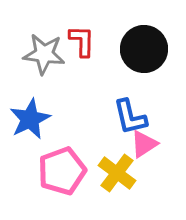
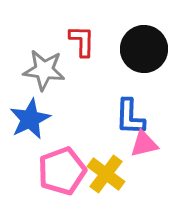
gray star: moved 16 px down
blue L-shape: rotated 15 degrees clockwise
pink triangle: rotated 20 degrees clockwise
yellow cross: moved 11 px left, 1 px down
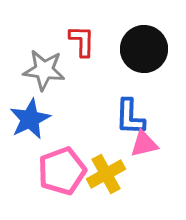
yellow cross: rotated 24 degrees clockwise
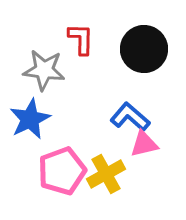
red L-shape: moved 1 px left, 2 px up
blue L-shape: rotated 129 degrees clockwise
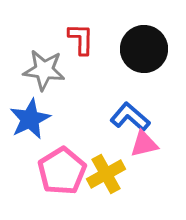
pink pentagon: rotated 12 degrees counterclockwise
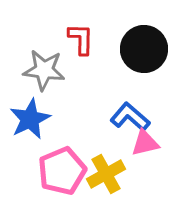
pink triangle: moved 1 px right, 1 px up
pink pentagon: rotated 9 degrees clockwise
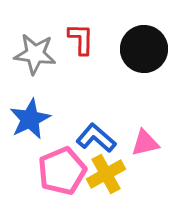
gray star: moved 9 px left, 16 px up
blue L-shape: moved 34 px left, 21 px down
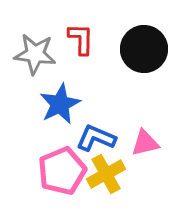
blue star: moved 30 px right, 15 px up
blue L-shape: rotated 18 degrees counterclockwise
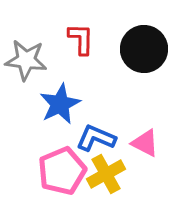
gray star: moved 9 px left, 6 px down
pink triangle: rotated 40 degrees clockwise
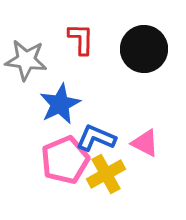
pink pentagon: moved 3 px right, 11 px up
